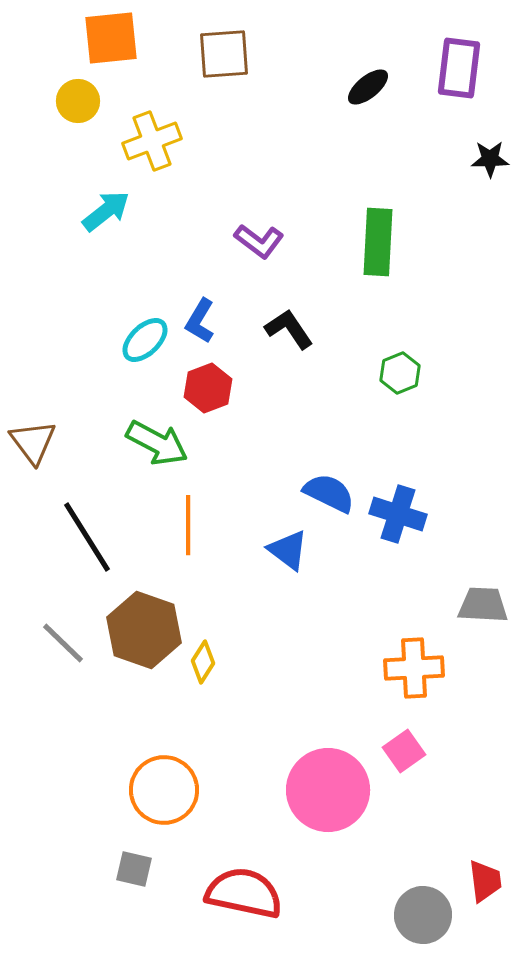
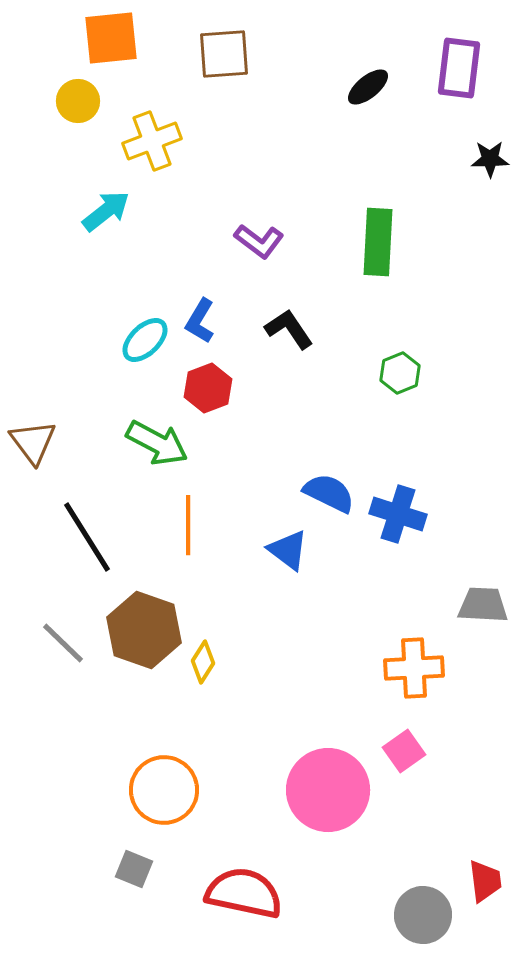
gray square: rotated 9 degrees clockwise
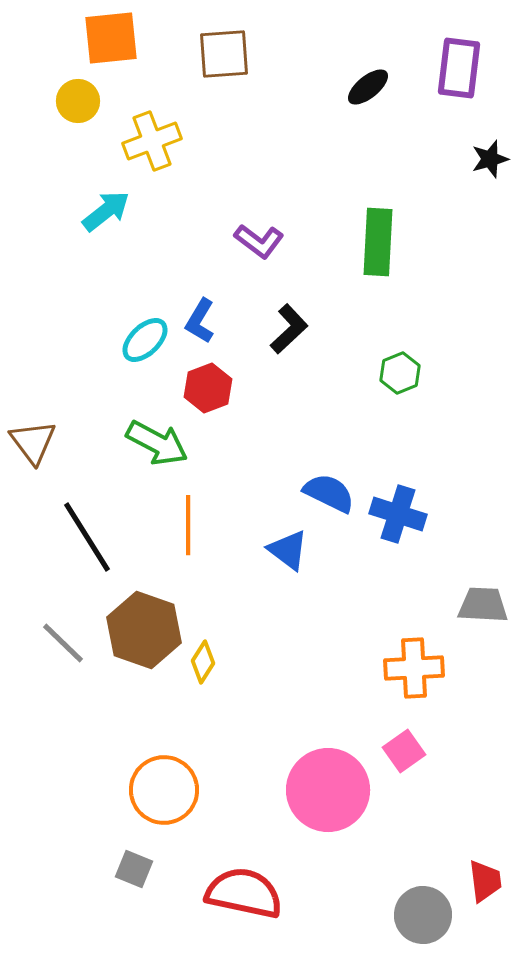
black star: rotated 15 degrees counterclockwise
black L-shape: rotated 81 degrees clockwise
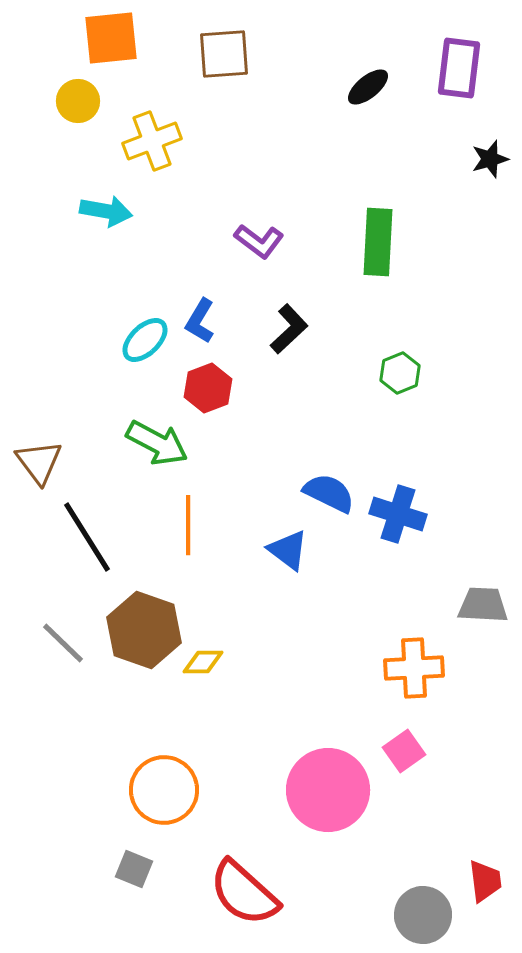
cyan arrow: rotated 48 degrees clockwise
brown triangle: moved 6 px right, 20 px down
yellow diamond: rotated 57 degrees clockwise
red semicircle: rotated 150 degrees counterclockwise
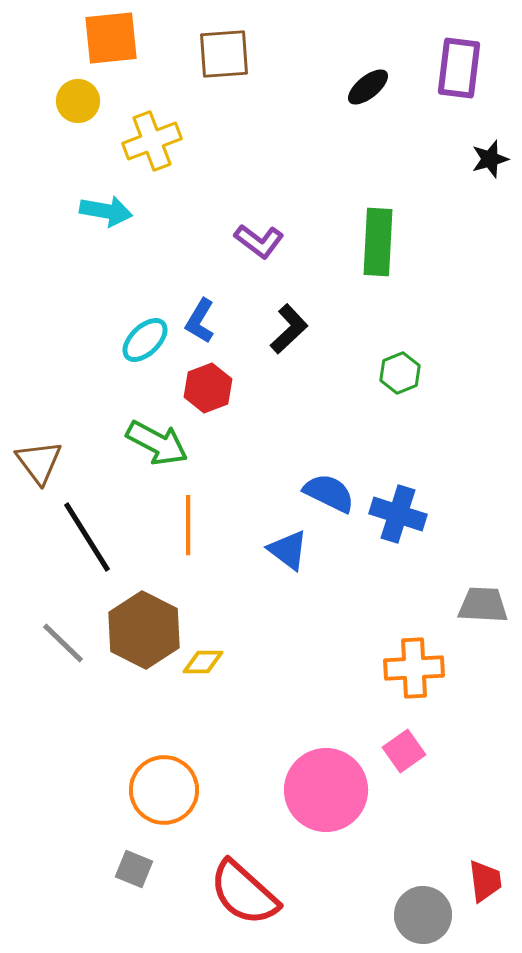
brown hexagon: rotated 8 degrees clockwise
pink circle: moved 2 px left
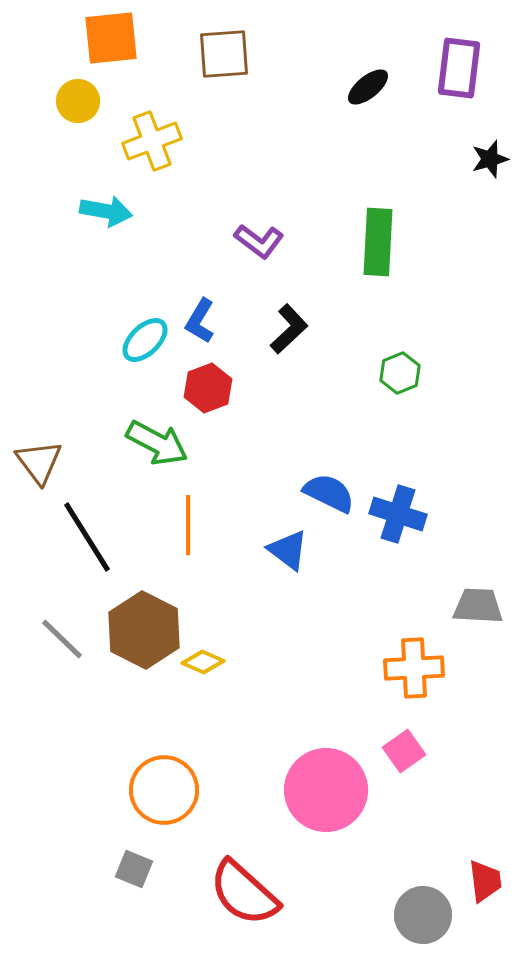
gray trapezoid: moved 5 px left, 1 px down
gray line: moved 1 px left, 4 px up
yellow diamond: rotated 24 degrees clockwise
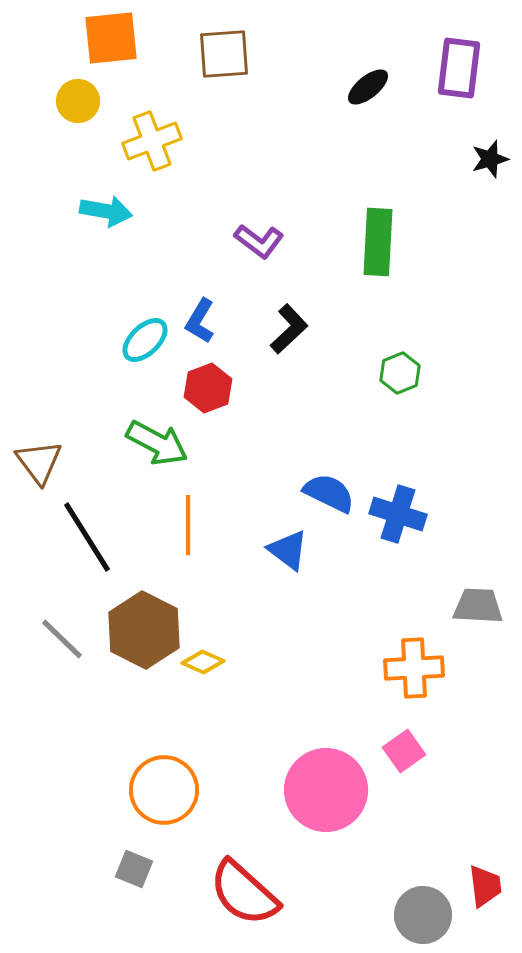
red trapezoid: moved 5 px down
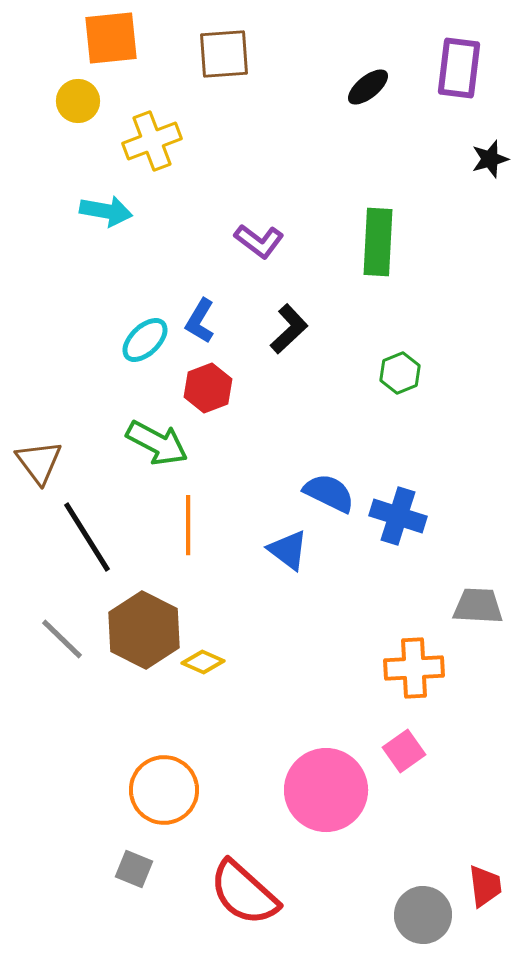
blue cross: moved 2 px down
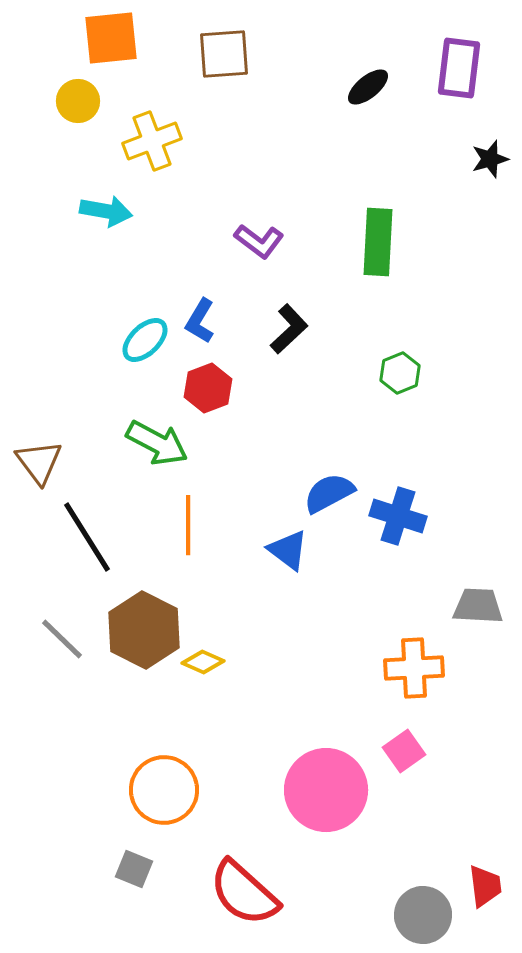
blue semicircle: rotated 54 degrees counterclockwise
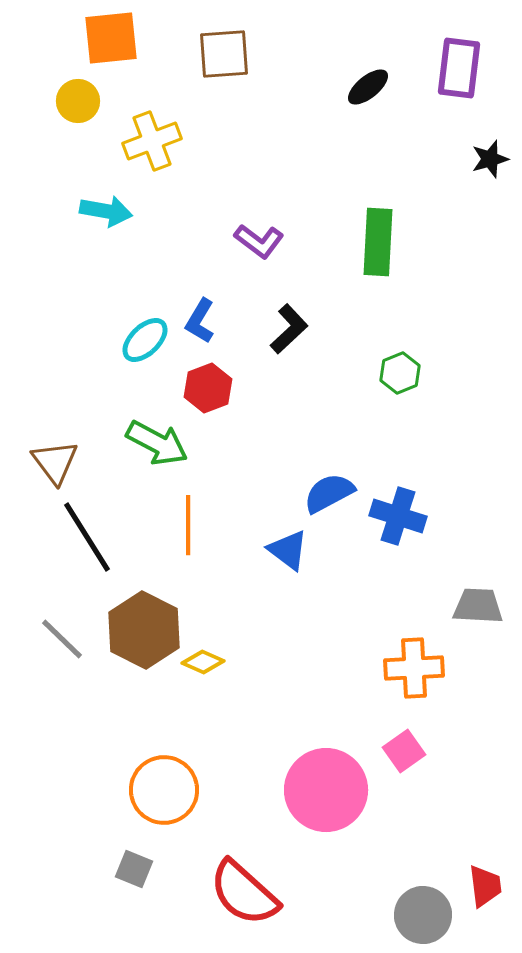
brown triangle: moved 16 px right
